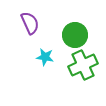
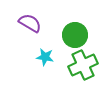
purple semicircle: rotated 35 degrees counterclockwise
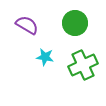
purple semicircle: moved 3 px left, 2 px down
green circle: moved 12 px up
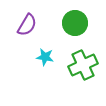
purple semicircle: rotated 90 degrees clockwise
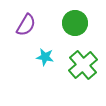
purple semicircle: moved 1 px left
green cross: rotated 16 degrees counterclockwise
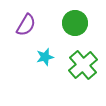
cyan star: rotated 24 degrees counterclockwise
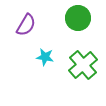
green circle: moved 3 px right, 5 px up
cyan star: rotated 24 degrees clockwise
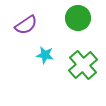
purple semicircle: rotated 25 degrees clockwise
cyan star: moved 2 px up
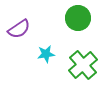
purple semicircle: moved 7 px left, 4 px down
cyan star: moved 1 px right, 1 px up; rotated 18 degrees counterclockwise
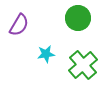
purple semicircle: moved 4 px up; rotated 25 degrees counterclockwise
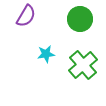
green circle: moved 2 px right, 1 px down
purple semicircle: moved 7 px right, 9 px up
